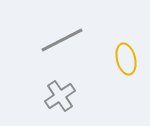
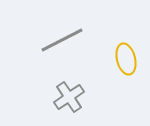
gray cross: moved 9 px right, 1 px down
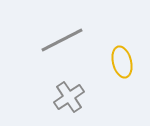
yellow ellipse: moved 4 px left, 3 px down
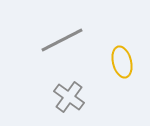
gray cross: rotated 20 degrees counterclockwise
